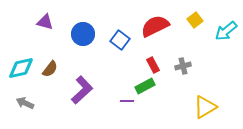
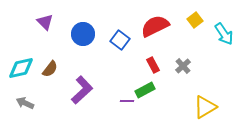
purple triangle: rotated 30 degrees clockwise
cyan arrow: moved 2 px left, 3 px down; rotated 85 degrees counterclockwise
gray cross: rotated 28 degrees counterclockwise
green rectangle: moved 4 px down
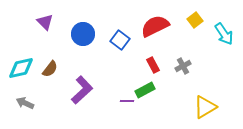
gray cross: rotated 14 degrees clockwise
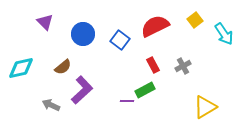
brown semicircle: moved 13 px right, 2 px up; rotated 12 degrees clockwise
gray arrow: moved 26 px right, 2 px down
